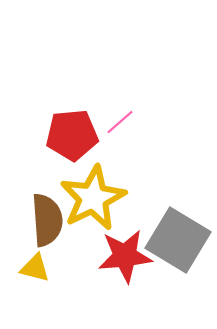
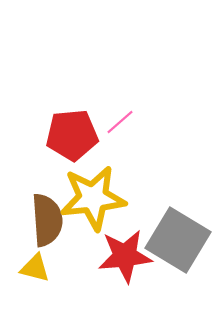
yellow star: rotated 20 degrees clockwise
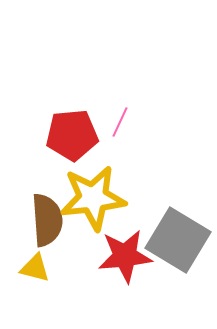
pink line: rotated 24 degrees counterclockwise
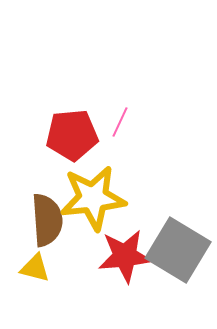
gray square: moved 10 px down
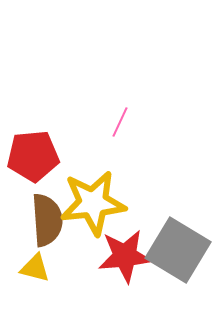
red pentagon: moved 39 px left, 21 px down
yellow star: moved 5 px down
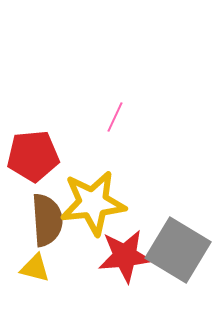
pink line: moved 5 px left, 5 px up
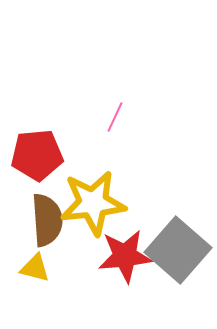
red pentagon: moved 4 px right, 1 px up
gray square: rotated 10 degrees clockwise
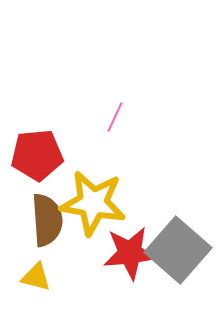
yellow star: rotated 16 degrees clockwise
red star: moved 5 px right, 3 px up
yellow triangle: moved 1 px right, 9 px down
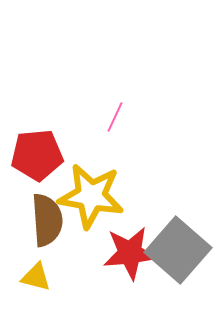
yellow star: moved 2 px left, 7 px up
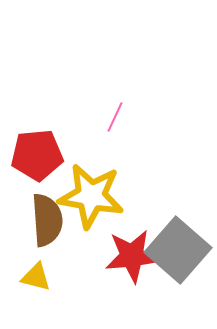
red star: moved 2 px right, 3 px down
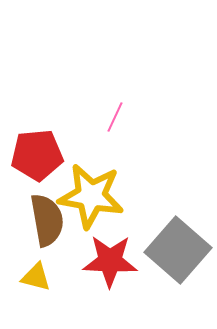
brown semicircle: rotated 6 degrees counterclockwise
red star: moved 22 px left, 5 px down; rotated 8 degrees clockwise
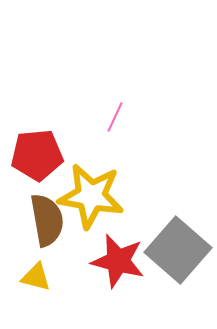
red star: moved 8 px right; rotated 12 degrees clockwise
